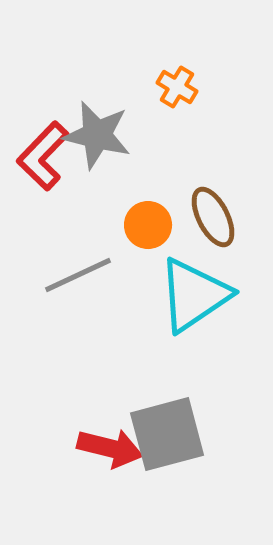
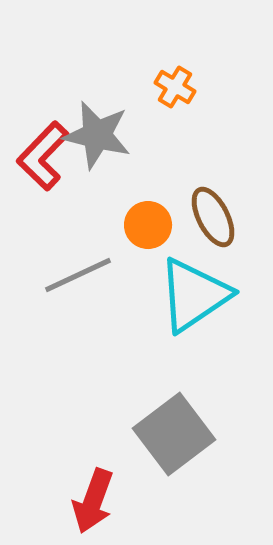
orange cross: moved 2 px left
gray square: moved 7 px right; rotated 22 degrees counterclockwise
red arrow: moved 17 px left, 53 px down; rotated 96 degrees clockwise
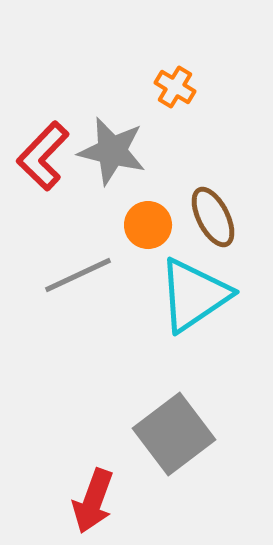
gray star: moved 15 px right, 16 px down
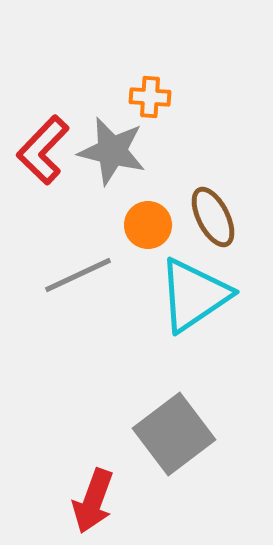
orange cross: moved 25 px left, 10 px down; rotated 27 degrees counterclockwise
red L-shape: moved 6 px up
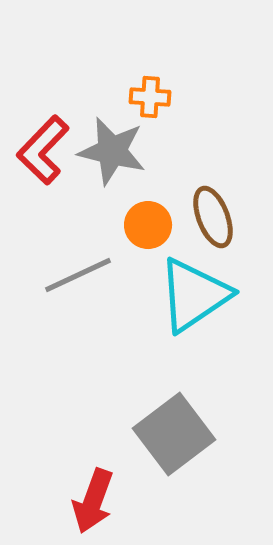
brown ellipse: rotated 6 degrees clockwise
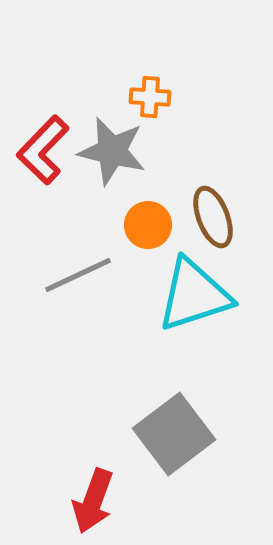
cyan triangle: rotated 16 degrees clockwise
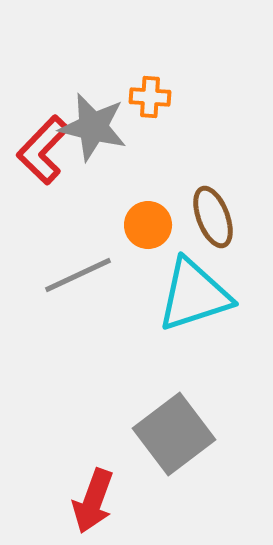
gray star: moved 19 px left, 24 px up
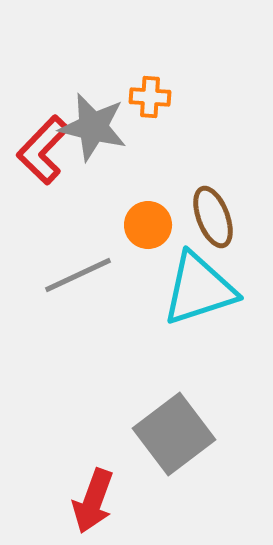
cyan triangle: moved 5 px right, 6 px up
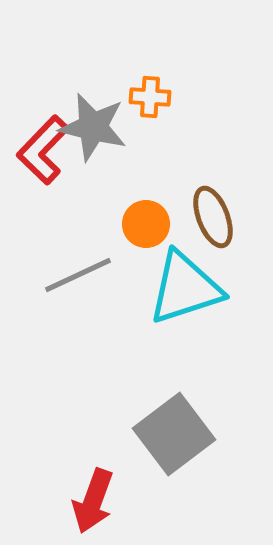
orange circle: moved 2 px left, 1 px up
cyan triangle: moved 14 px left, 1 px up
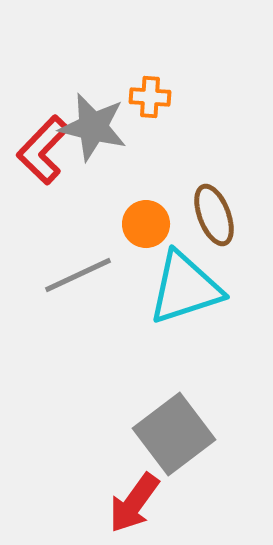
brown ellipse: moved 1 px right, 2 px up
red arrow: moved 41 px right, 2 px down; rotated 16 degrees clockwise
